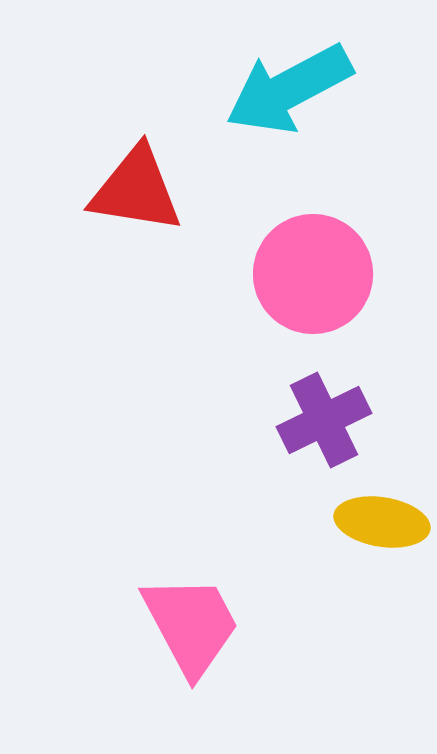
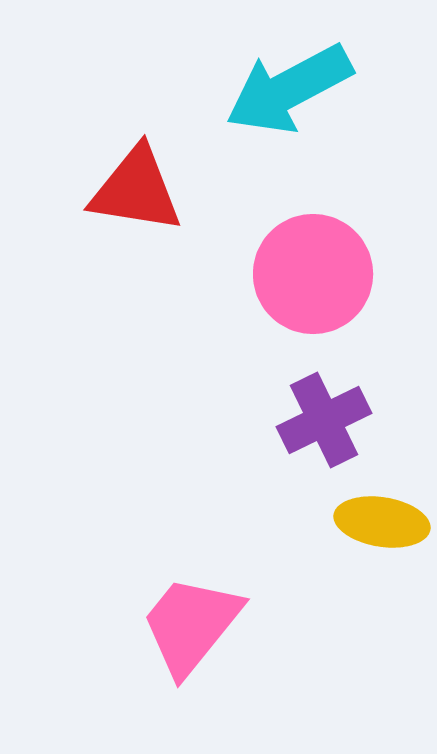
pink trapezoid: rotated 113 degrees counterclockwise
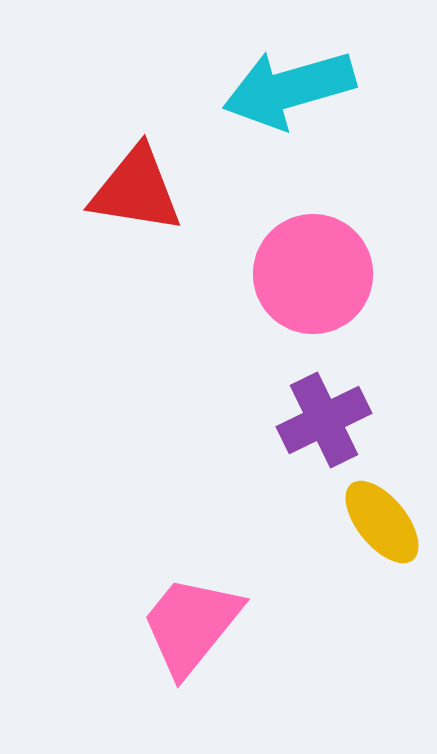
cyan arrow: rotated 12 degrees clockwise
yellow ellipse: rotated 42 degrees clockwise
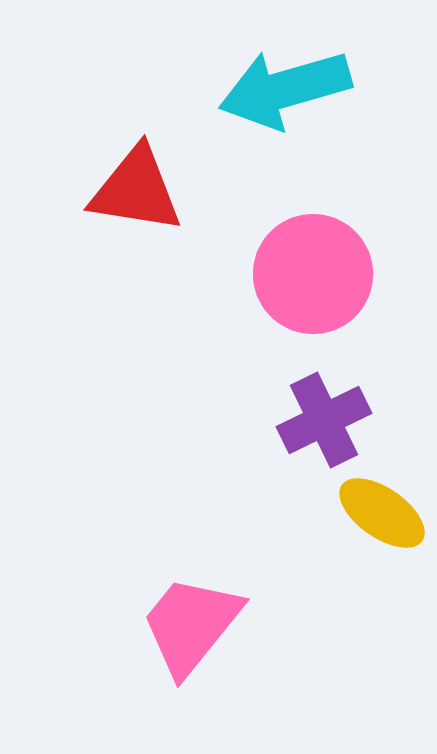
cyan arrow: moved 4 px left
yellow ellipse: moved 9 px up; rotated 16 degrees counterclockwise
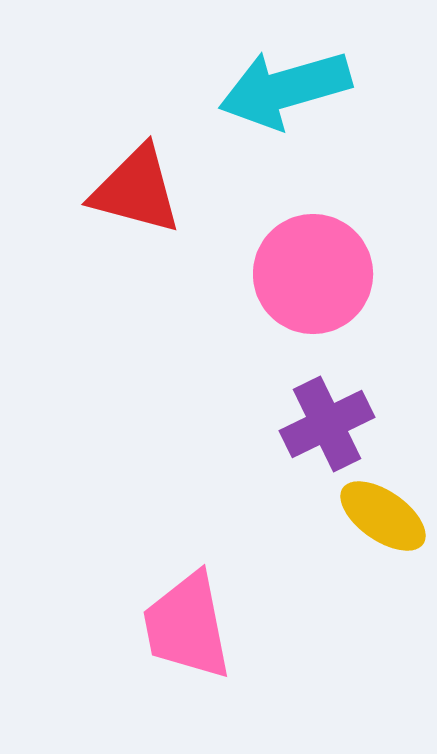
red triangle: rotated 6 degrees clockwise
purple cross: moved 3 px right, 4 px down
yellow ellipse: moved 1 px right, 3 px down
pink trapezoid: moved 4 px left, 1 px down; rotated 50 degrees counterclockwise
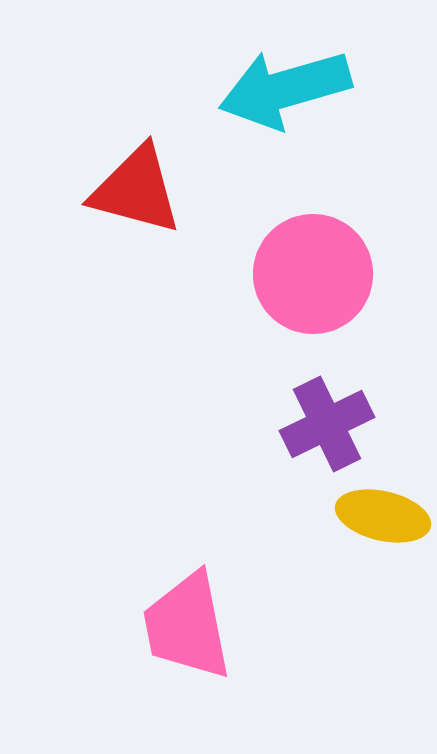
yellow ellipse: rotated 22 degrees counterclockwise
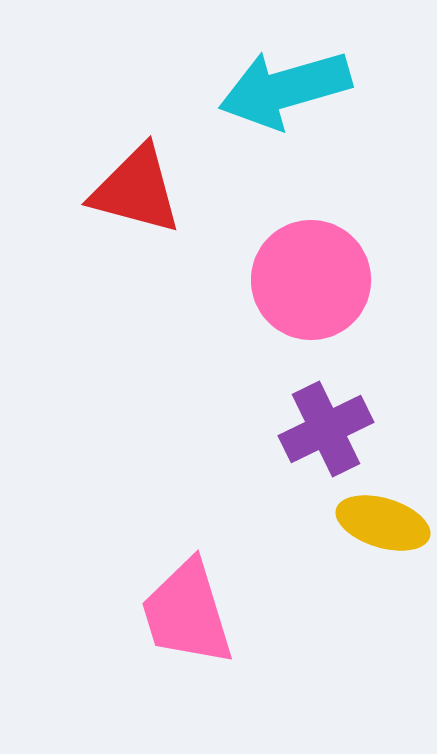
pink circle: moved 2 px left, 6 px down
purple cross: moved 1 px left, 5 px down
yellow ellipse: moved 7 px down; rotated 4 degrees clockwise
pink trapezoid: moved 13 px up; rotated 6 degrees counterclockwise
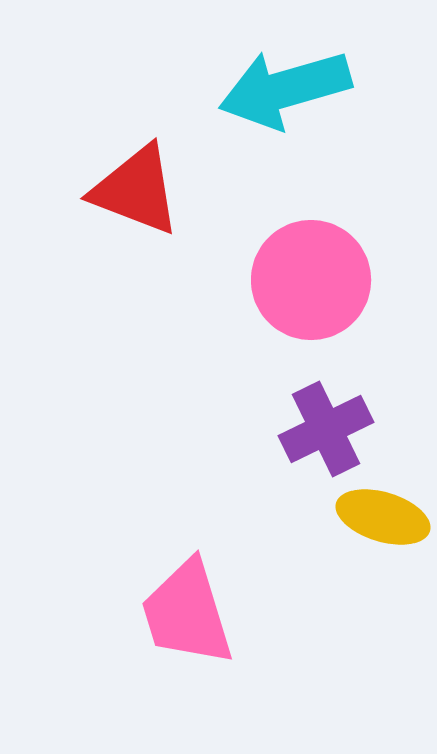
red triangle: rotated 6 degrees clockwise
yellow ellipse: moved 6 px up
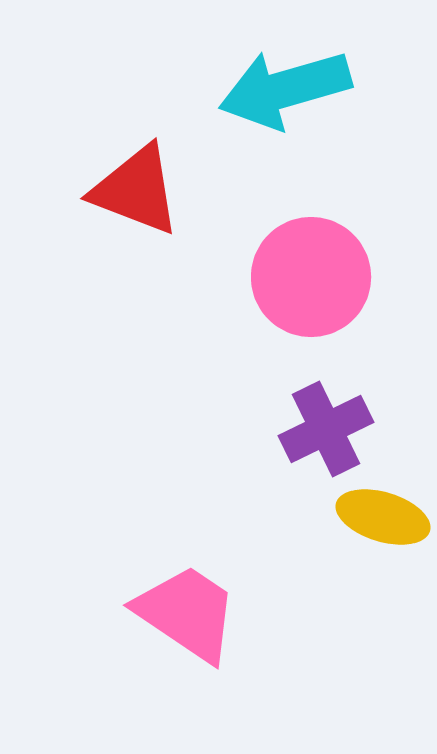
pink circle: moved 3 px up
pink trapezoid: rotated 141 degrees clockwise
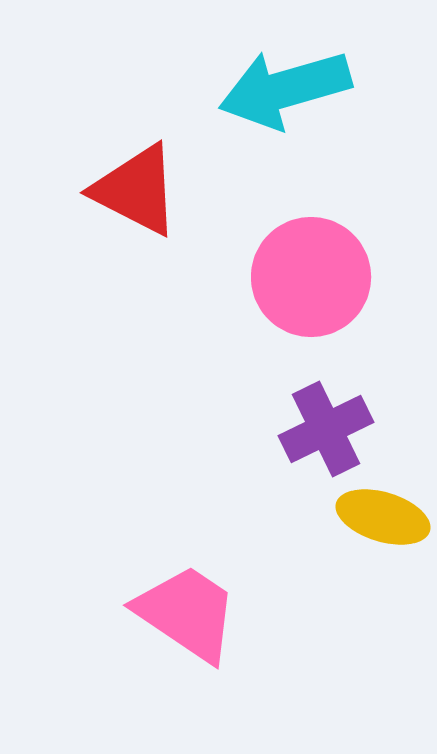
red triangle: rotated 6 degrees clockwise
